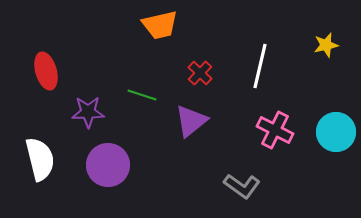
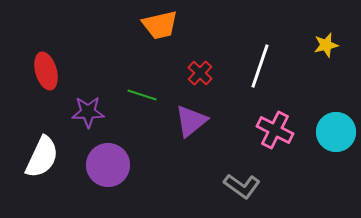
white line: rotated 6 degrees clockwise
white semicircle: moved 2 px right, 2 px up; rotated 39 degrees clockwise
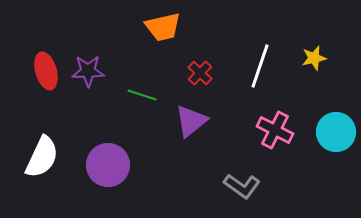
orange trapezoid: moved 3 px right, 2 px down
yellow star: moved 12 px left, 13 px down
purple star: moved 41 px up
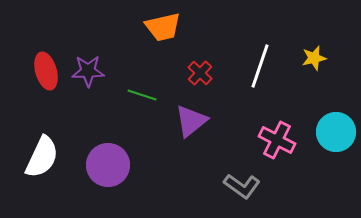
pink cross: moved 2 px right, 10 px down
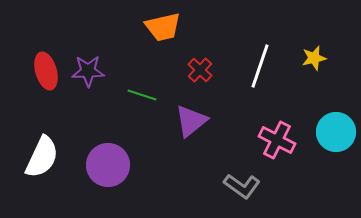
red cross: moved 3 px up
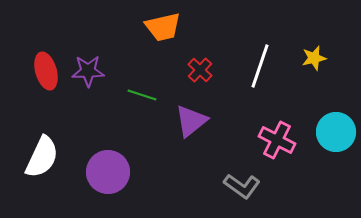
purple circle: moved 7 px down
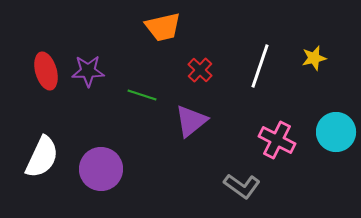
purple circle: moved 7 px left, 3 px up
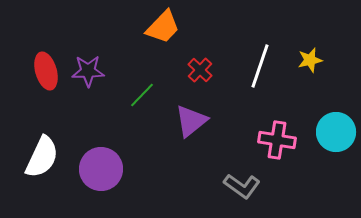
orange trapezoid: rotated 33 degrees counterclockwise
yellow star: moved 4 px left, 2 px down
green line: rotated 64 degrees counterclockwise
pink cross: rotated 18 degrees counterclockwise
